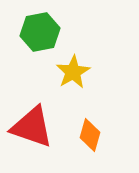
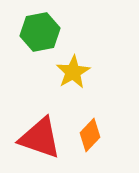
red triangle: moved 8 px right, 11 px down
orange diamond: rotated 28 degrees clockwise
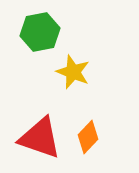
yellow star: rotated 20 degrees counterclockwise
orange diamond: moved 2 px left, 2 px down
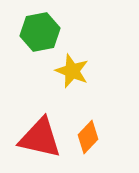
yellow star: moved 1 px left, 1 px up
red triangle: rotated 6 degrees counterclockwise
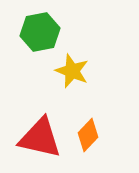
orange diamond: moved 2 px up
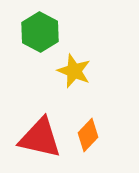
green hexagon: rotated 21 degrees counterclockwise
yellow star: moved 2 px right
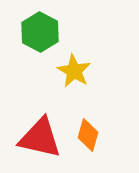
yellow star: rotated 8 degrees clockwise
orange diamond: rotated 28 degrees counterclockwise
